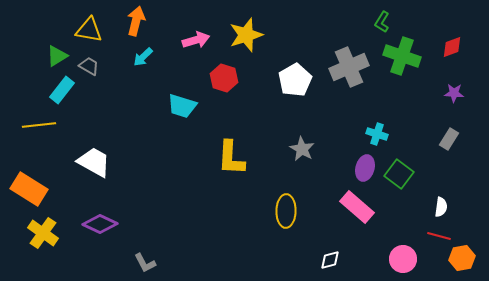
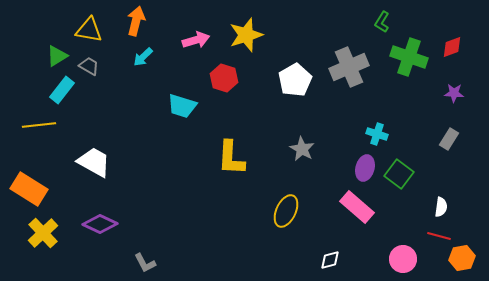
green cross: moved 7 px right, 1 px down
yellow ellipse: rotated 24 degrees clockwise
yellow cross: rotated 12 degrees clockwise
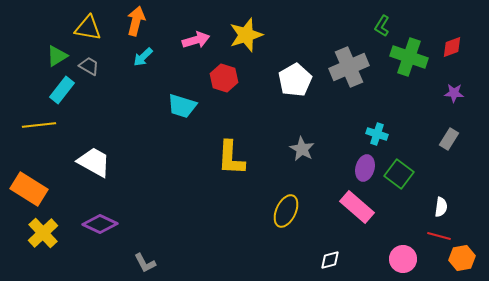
green L-shape: moved 4 px down
yellow triangle: moved 1 px left, 2 px up
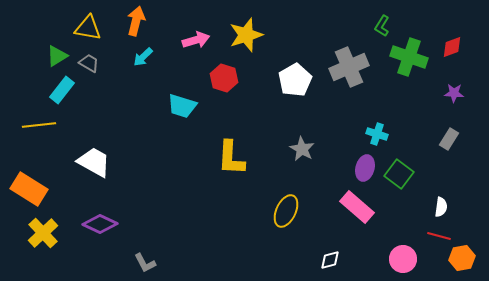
gray trapezoid: moved 3 px up
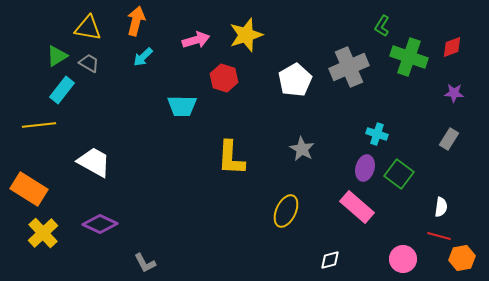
cyan trapezoid: rotated 16 degrees counterclockwise
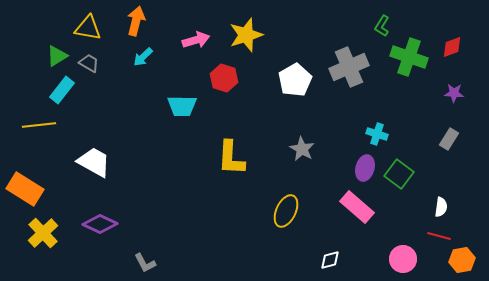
orange rectangle: moved 4 px left
orange hexagon: moved 2 px down
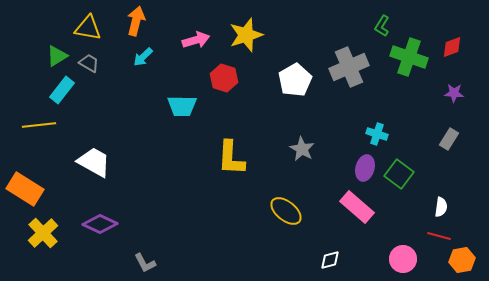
yellow ellipse: rotated 76 degrees counterclockwise
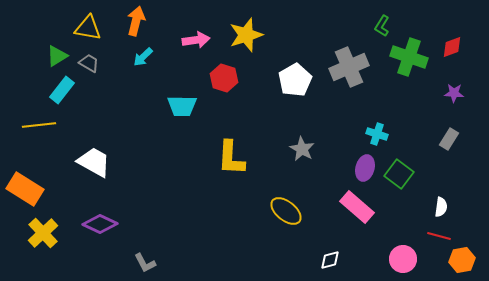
pink arrow: rotated 8 degrees clockwise
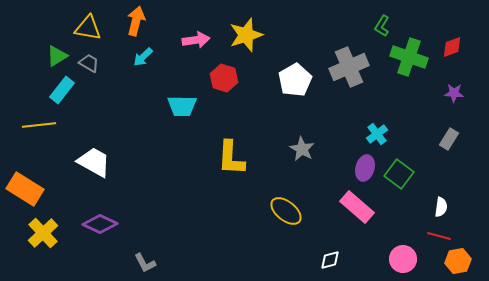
cyan cross: rotated 35 degrees clockwise
orange hexagon: moved 4 px left, 1 px down
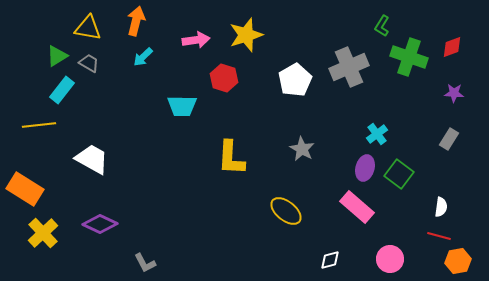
white trapezoid: moved 2 px left, 3 px up
pink circle: moved 13 px left
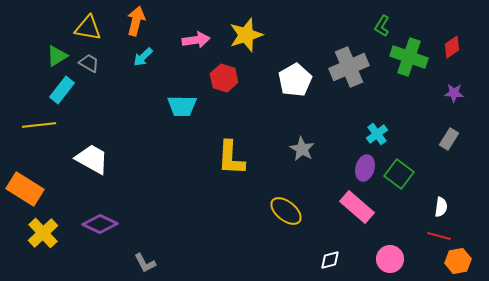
red diamond: rotated 15 degrees counterclockwise
